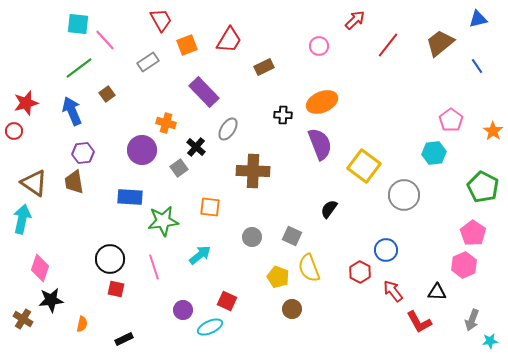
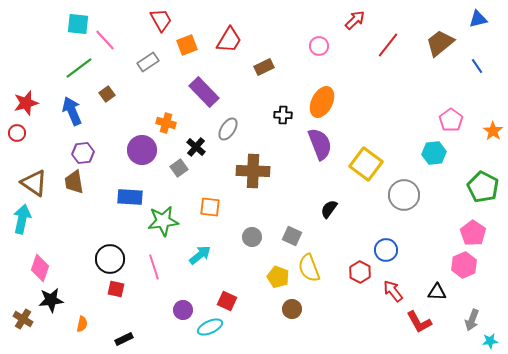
orange ellipse at (322, 102): rotated 40 degrees counterclockwise
red circle at (14, 131): moved 3 px right, 2 px down
yellow square at (364, 166): moved 2 px right, 2 px up
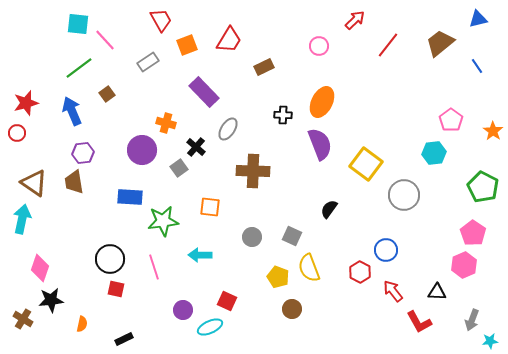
cyan arrow at (200, 255): rotated 140 degrees counterclockwise
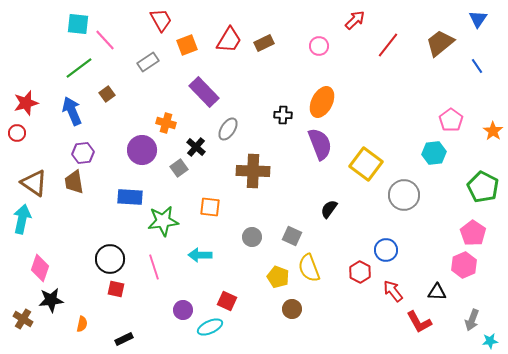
blue triangle at (478, 19): rotated 42 degrees counterclockwise
brown rectangle at (264, 67): moved 24 px up
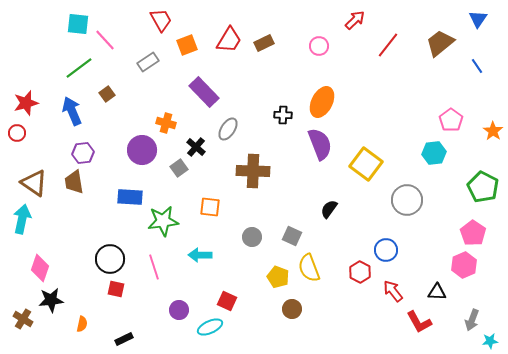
gray circle at (404, 195): moved 3 px right, 5 px down
purple circle at (183, 310): moved 4 px left
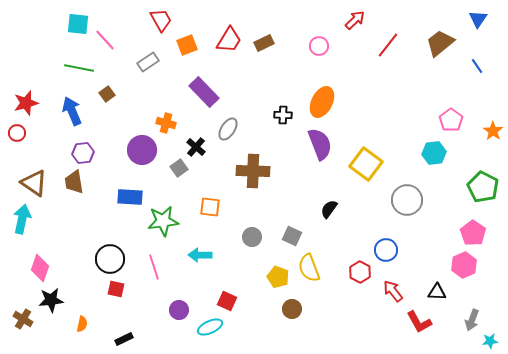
green line at (79, 68): rotated 48 degrees clockwise
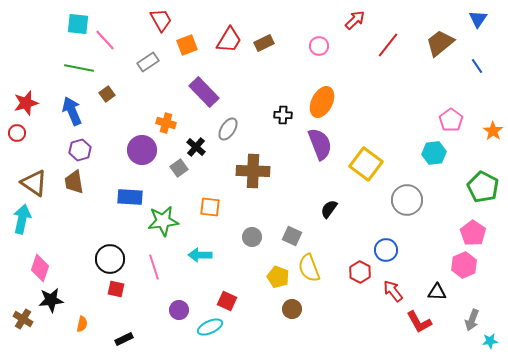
purple hexagon at (83, 153): moved 3 px left, 3 px up; rotated 10 degrees counterclockwise
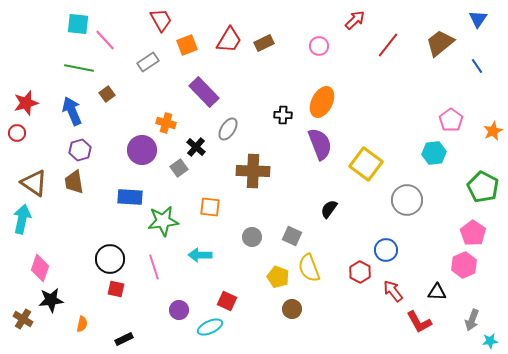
orange star at (493, 131): rotated 12 degrees clockwise
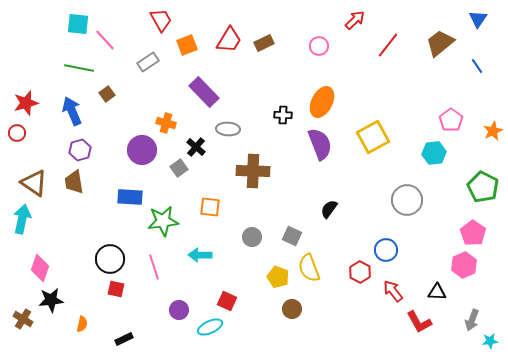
gray ellipse at (228, 129): rotated 60 degrees clockwise
yellow square at (366, 164): moved 7 px right, 27 px up; rotated 24 degrees clockwise
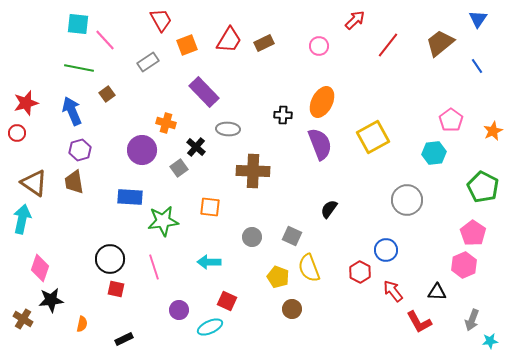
cyan arrow at (200, 255): moved 9 px right, 7 px down
